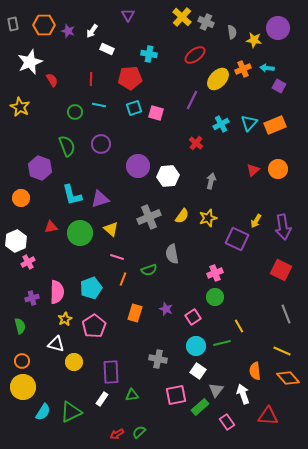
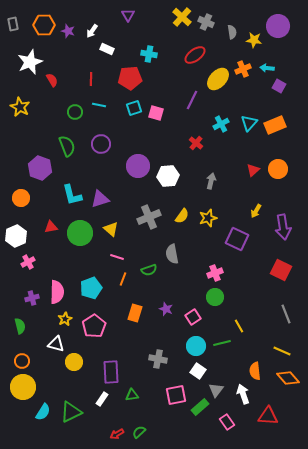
purple circle at (278, 28): moved 2 px up
yellow arrow at (256, 221): moved 10 px up
white hexagon at (16, 241): moved 5 px up
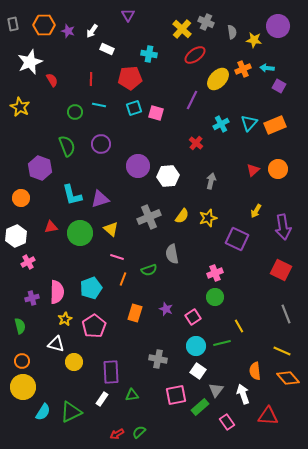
yellow cross at (182, 17): moved 12 px down
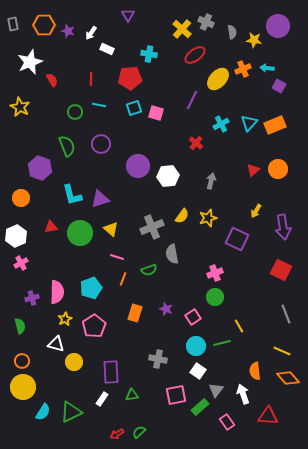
white arrow at (92, 31): moved 1 px left, 2 px down
gray cross at (149, 217): moved 3 px right, 10 px down
pink cross at (28, 262): moved 7 px left, 1 px down
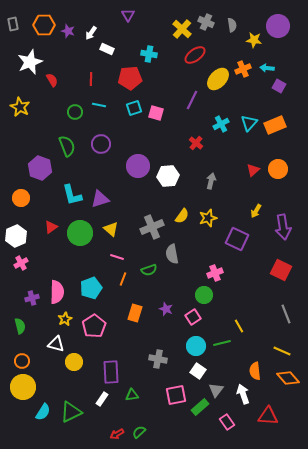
gray semicircle at (232, 32): moved 7 px up
red triangle at (51, 227): rotated 24 degrees counterclockwise
green circle at (215, 297): moved 11 px left, 2 px up
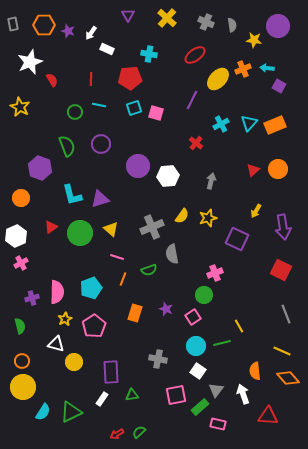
yellow cross at (182, 29): moved 15 px left, 11 px up
pink rectangle at (227, 422): moved 9 px left, 2 px down; rotated 42 degrees counterclockwise
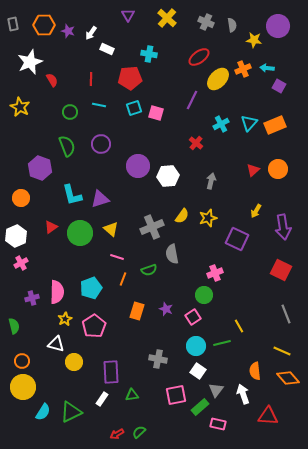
red ellipse at (195, 55): moved 4 px right, 2 px down
green circle at (75, 112): moved 5 px left
orange rectangle at (135, 313): moved 2 px right, 2 px up
green semicircle at (20, 326): moved 6 px left
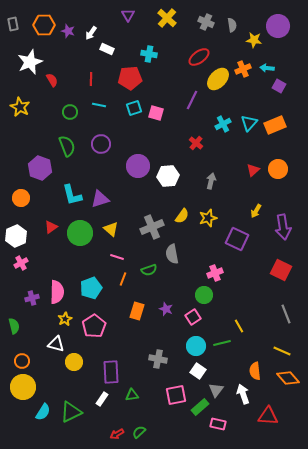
cyan cross at (221, 124): moved 2 px right
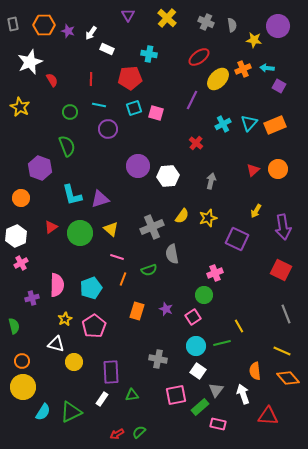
purple circle at (101, 144): moved 7 px right, 15 px up
pink semicircle at (57, 292): moved 7 px up
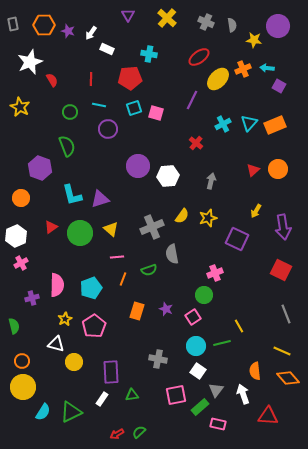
pink line at (117, 257): rotated 24 degrees counterclockwise
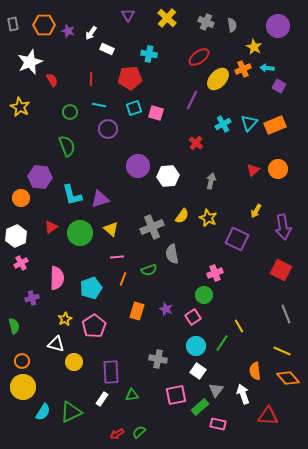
yellow star at (254, 40): moved 7 px down; rotated 21 degrees clockwise
purple hexagon at (40, 168): moved 9 px down; rotated 15 degrees counterclockwise
yellow star at (208, 218): rotated 30 degrees counterclockwise
pink semicircle at (57, 285): moved 7 px up
green line at (222, 343): rotated 42 degrees counterclockwise
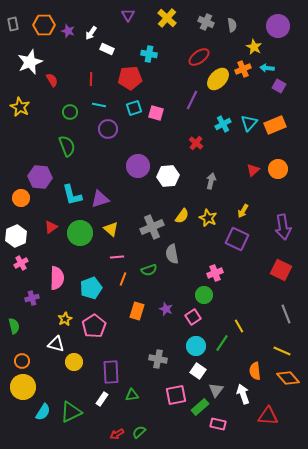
yellow arrow at (256, 211): moved 13 px left
